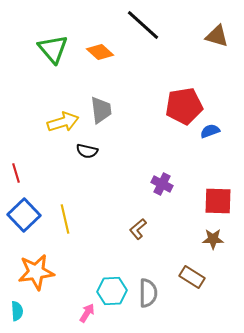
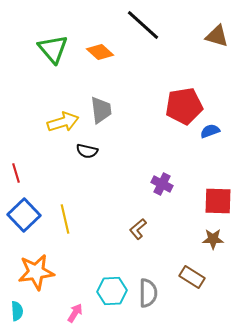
pink arrow: moved 12 px left
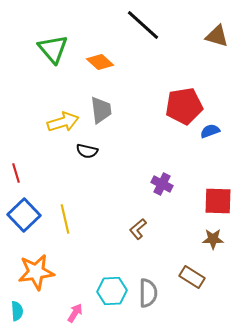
orange diamond: moved 10 px down
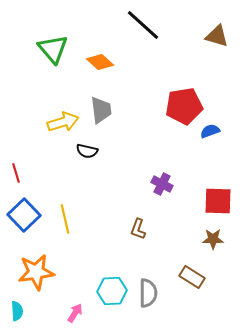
brown L-shape: rotated 30 degrees counterclockwise
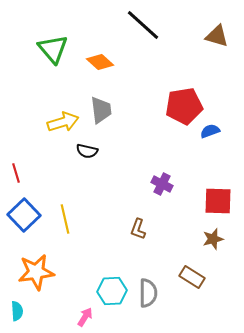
brown star: rotated 15 degrees counterclockwise
pink arrow: moved 10 px right, 4 px down
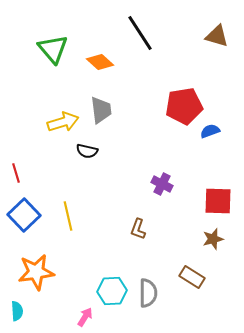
black line: moved 3 px left, 8 px down; rotated 15 degrees clockwise
yellow line: moved 3 px right, 3 px up
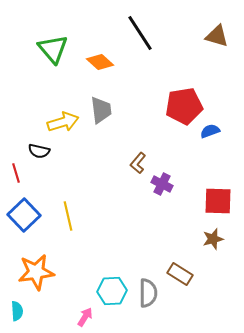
black semicircle: moved 48 px left
brown L-shape: moved 66 px up; rotated 20 degrees clockwise
brown rectangle: moved 12 px left, 3 px up
